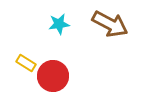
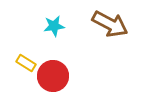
cyan star: moved 5 px left, 2 px down
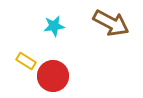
brown arrow: moved 1 px right, 1 px up
yellow rectangle: moved 2 px up
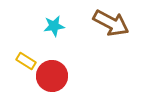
red circle: moved 1 px left
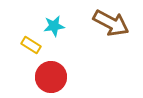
yellow rectangle: moved 5 px right, 16 px up
red circle: moved 1 px left, 1 px down
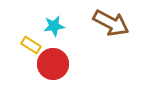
red circle: moved 2 px right, 13 px up
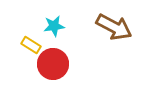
brown arrow: moved 3 px right, 4 px down
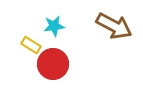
brown arrow: moved 1 px up
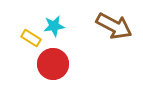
yellow rectangle: moved 7 px up
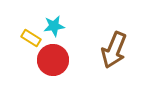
brown arrow: moved 24 px down; rotated 84 degrees clockwise
red circle: moved 4 px up
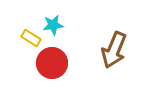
cyan star: moved 1 px left, 1 px up
red circle: moved 1 px left, 3 px down
